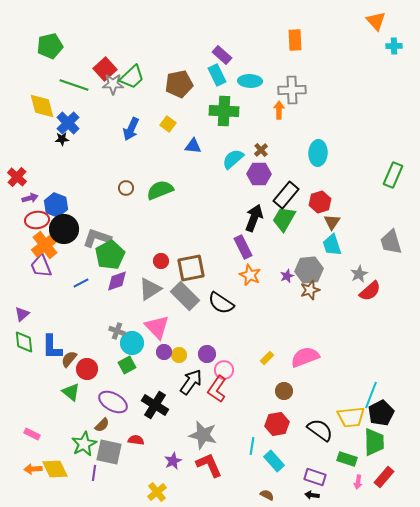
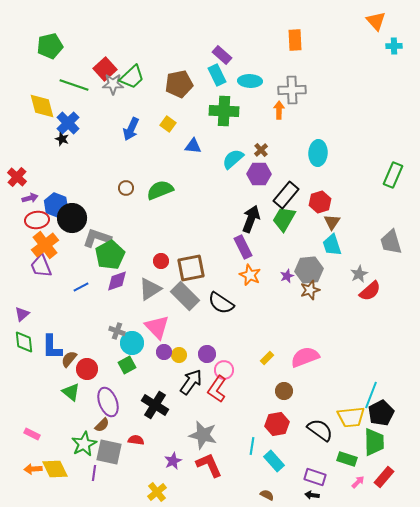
black star at (62, 139): rotated 24 degrees clockwise
black arrow at (254, 218): moved 3 px left, 1 px down
black circle at (64, 229): moved 8 px right, 11 px up
blue line at (81, 283): moved 4 px down
purple ellipse at (113, 402): moved 5 px left; rotated 40 degrees clockwise
pink arrow at (358, 482): rotated 144 degrees counterclockwise
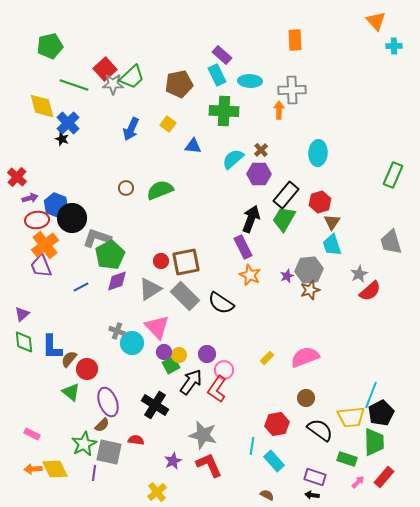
brown square at (191, 268): moved 5 px left, 6 px up
green square at (127, 365): moved 44 px right
brown circle at (284, 391): moved 22 px right, 7 px down
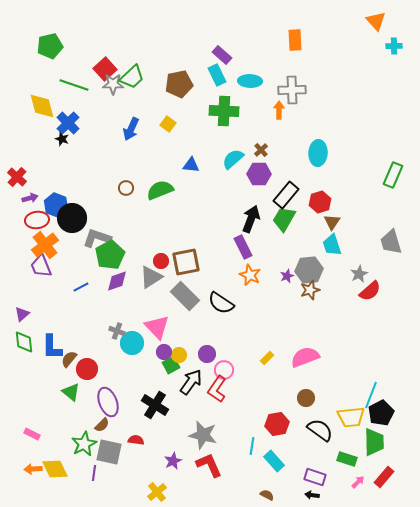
blue triangle at (193, 146): moved 2 px left, 19 px down
gray triangle at (150, 289): moved 1 px right, 12 px up
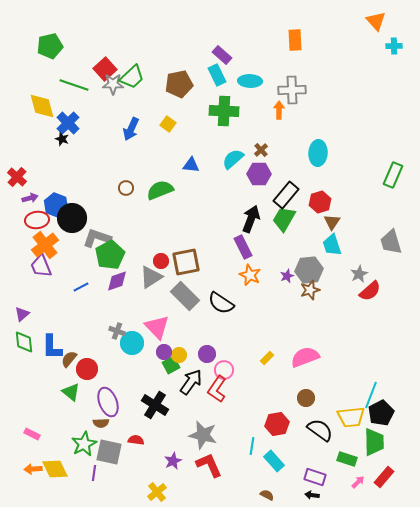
brown semicircle at (102, 425): moved 1 px left, 2 px up; rotated 42 degrees clockwise
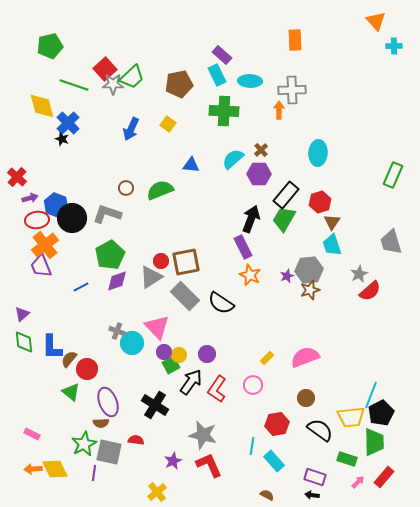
gray L-shape at (97, 238): moved 10 px right, 24 px up
pink circle at (224, 370): moved 29 px right, 15 px down
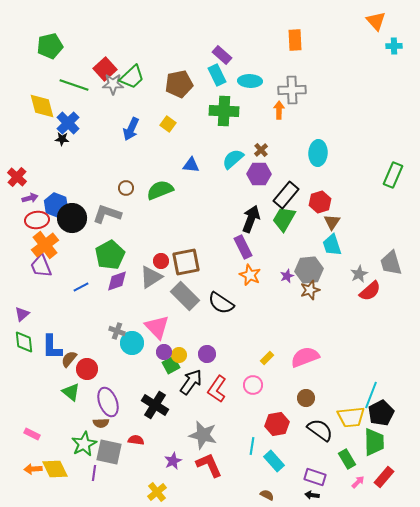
black star at (62, 139): rotated 16 degrees counterclockwise
gray trapezoid at (391, 242): moved 21 px down
green rectangle at (347, 459): rotated 42 degrees clockwise
